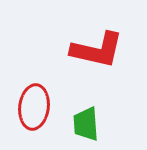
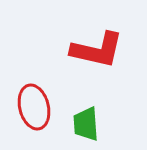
red ellipse: rotated 21 degrees counterclockwise
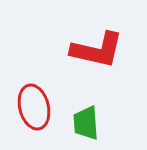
green trapezoid: moved 1 px up
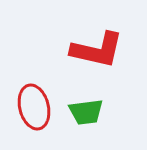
green trapezoid: moved 11 px up; rotated 93 degrees counterclockwise
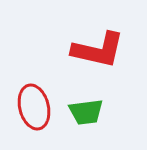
red L-shape: moved 1 px right
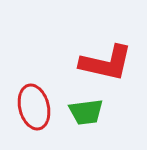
red L-shape: moved 8 px right, 13 px down
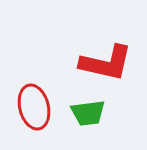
green trapezoid: moved 2 px right, 1 px down
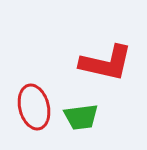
green trapezoid: moved 7 px left, 4 px down
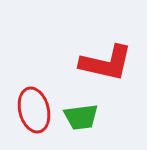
red ellipse: moved 3 px down
